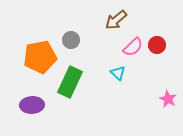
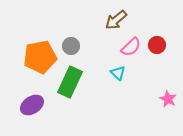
gray circle: moved 6 px down
pink semicircle: moved 2 px left
purple ellipse: rotated 30 degrees counterclockwise
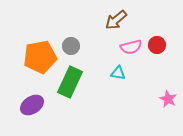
pink semicircle: rotated 30 degrees clockwise
cyan triangle: rotated 35 degrees counterclockwise
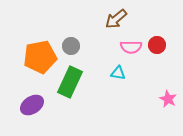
brown arrow: moved 1 px up
pink semicircle: rotated 15 degrees clockwise
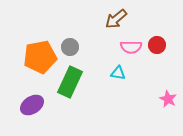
gray circle: moved 1 px left, 1 px down
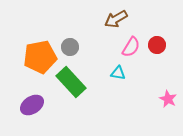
brown arrow: rotated 10 degrees clockwise
pink semicircle: rotated 60 degrees counterclockwise
green rectangle: moved 1 px right; rotated 68 degrees counterclockwise
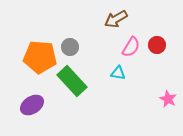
orange pentagon: rotated 16 degrees clockwise
green rectangle: moved 1 px right, 1 px up
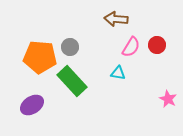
brown arrow: rotated 35 degrees clockwise
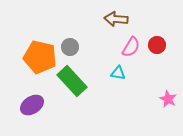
orange pentagon: rotated 8 degrees clockwise
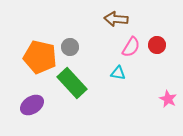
green rectangle: moved 2 px down
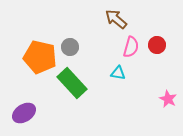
brown arrow: rotated 35 degrees clockwise
pink semicircle: rotated 15 degrees counterclockwise
purple ellipse: moved 8 px left, 8 px down
